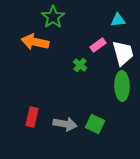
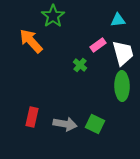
green star: moved 1 px up
orange arrow: moved 4 px left, 1 px up; rotated 36 degrees clockwise
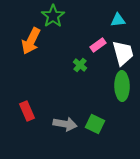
orange arrow: rotated 112 degrees counterclockwise
red rectangle: moved 5 px left, 6 px up; rotated 36 degrees counterclockwise
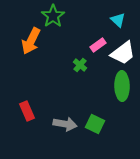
cyan triangle: rotated 49 degrees clockwise
white trapezoid: rotated 68 degrees clockwise
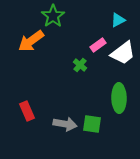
cyan triangle: rotated 49 degrees clockwise
orange arrow: rotated 28 degrees clockwise
green ellipse: moved 3 px left, 12 px down
green square: moved 3 px left; rotated 18 degrees counterclockwise
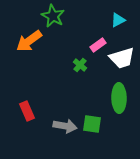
green star: rotated 10 degrees counterclockwise
orange arrow: moved 2 px left
white trapezoid: moved 1 px left, 5 px down; rotated 20 degrees clockwise
gray arrow: moved 2 px down
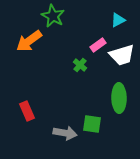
white trapezoid: moved 3 px up
gray arrow: moved 7 px down
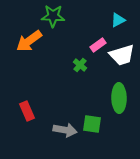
green star: rotated 25 degrees counterclockwise
gray arrow: moved 3 px up
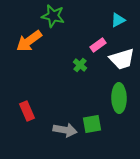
green star: rotated 10 degrees clockwise
white trapezoid: moved 4 px down
green square: rotated 18 degrees counterclockwise
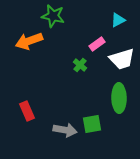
orange arrow: rotated 16 degrees clockwise
pink rectangle: moved 1 px left, 1 px up
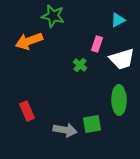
pink rectangle: rotated 35 degrees counterclockwise
green ellipse: moved 2 px down
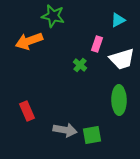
green square: moved 11 px down
